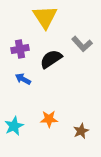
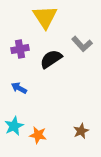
blue arrow: moved 4 px left, 9 px down
orange star: moved 11 px left, 16 px down; rotated 12 degrees clockwise
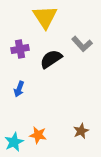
blue arrow: moved 1 px down; rotated 98 degrees counterclockwise
cyan star: moved 16 px down
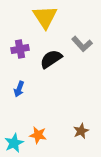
cyan star: moved 1 px down
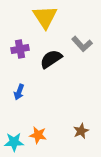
blue arrow: moved 3 px down
cyan star: moved 1 px up; rotated 24 degrees clockwise
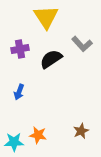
yellow triangle: moved 1 px right
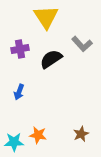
brown star: moved 3 px down
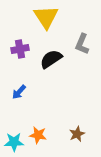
gray L-shape: rotated 65 degrees clockwise
blue arrow: rotated 21 degrees clockwise
brown star: moved 4 px left
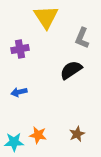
gray L-shape: moved 6 px up
black semicircle: moved 20 px right, 11 px down
blue arrow: rotated 35 degrees clockwise
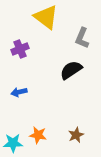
yellow triangle: rotated 20 degrees counterclockwise
purple cross: rotated 12 degrees counterclockwise
brown star: moved 1 px left, 1 px down
cyan star: moved 1 px left, 1 px down
